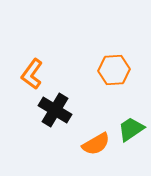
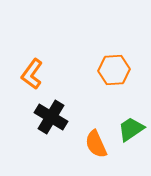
black cross: moved 4 px left, 7 px down
orange semicircle: rotated 96 degrees clockwise
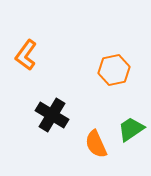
orange hexagon: rotated 8 degrees counterclockwise
orange L-shape: moved 6 px left, 19 px up
black cross: moved 1 px right, 2 px up
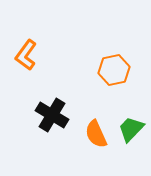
green trapezoid: rotated 12 degrees counterclockwise
orange semicircle: moved 10 px up
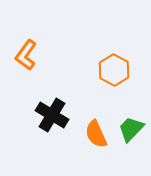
orange hexagon: rotated 20 degrees counterclockwise
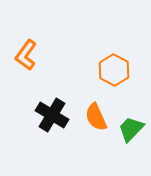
orange semicircle: moved 17 px up
